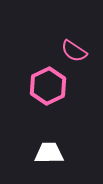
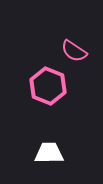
pink hexagon: rotated 12 degrees counterclockwise
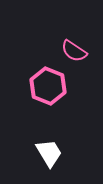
white trapezoid: rotated 60 degrees clockwise
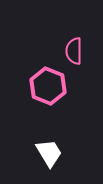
pink semicircle: rotated 56 degrees clockwise
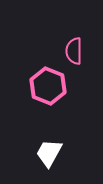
white trapezoid: rotated 120 degrees counterclockwise
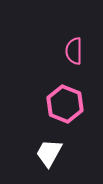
pink hexagon: moved 17 px right, 18 px down
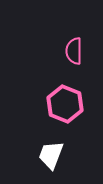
white trapezoid: moved 2 px right, 2 px down; rotated 8 degrees counterclockwise
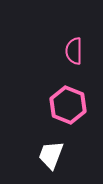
pink hexagon: moved 3 px right, 1 px down
